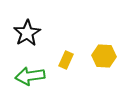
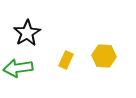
green arrow: moved 12 px left, 8 px up
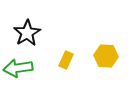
yellow hexagon: moved 2 px right
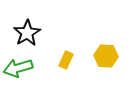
green arrow: rotated 8 degrees counterclockwise
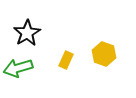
yellow hexagon: moved 2 px left, 2 px up; rotated 15 degrees clockwise
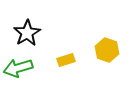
yellow hexagon: moved 3 px right, 4 px up
yellow rectangle: rotated 48 degrees clockwise
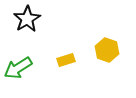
black star: moved 14 px up
green arrow: rotated 16 degrees counterclockwise
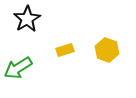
yellow rectangle: moved 1 px left, 10 px up
